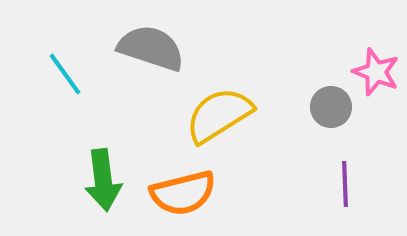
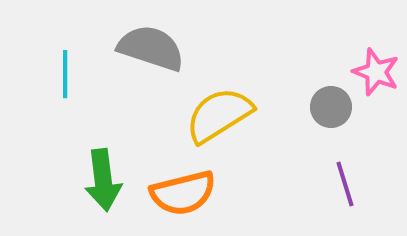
cyan line: rotated 36 degrees clockwise
purple line: rotated 15 degrees counterclockwise
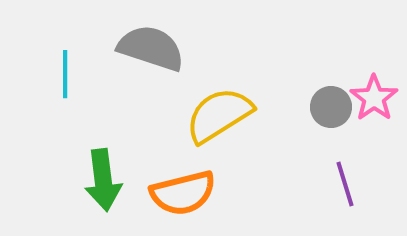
pink star: moved 2 px left, 26 px down; rotated 15 degrees clockwise
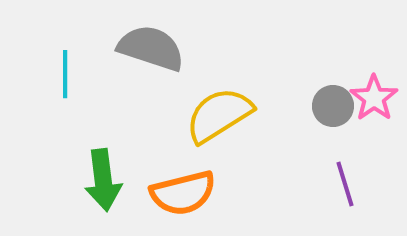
gray circle: moved 2 px right, 1 px up
